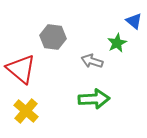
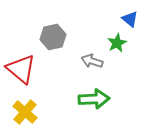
blue triangle: moved 4 px left, 2 px up
gray hexagon: rotated 20 degrees counterclockwise
yellow cross: moved 1 px left, 1 px down
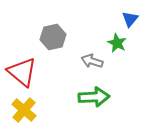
blue triangle: rotated 30 degrees clockwise
green star: rotated 18 degrees counterclockwise
red triangle: moved 1 px right, 3 px down
green arrow: moved 2 px up
yellow cross: moved 1 px left, 2 px up
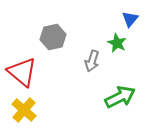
gray arrow: rotated 90 degrees counterclockwise
green arrow: moved 26 px right; rotated 24 degrees counterclockwise
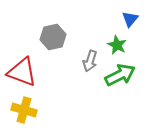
green star: moved 2 px down
gray arrow: moved 2 px left
red triangle: rotated 20 degrees counterclockwise
green arrow: moved 22 px up
yellow cross: rotated 25 degrees counterclockwise
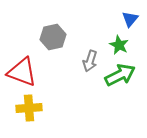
green star: moved 2 px right
yellow cross: moved 5 px right, 2 px up; rotated 20 degrees counterclockwise
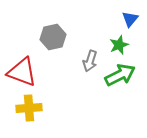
green star: rotated 24 degrees clockwise
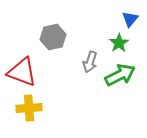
green star: moved 2 px up; rotated 12 degrees counterclockwise
gray arrow: moved 1 px down
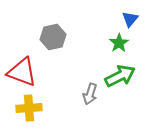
gray arrow: moved 32 px down
green arrow: moved 1 px down
